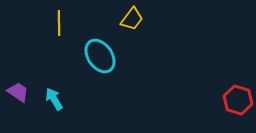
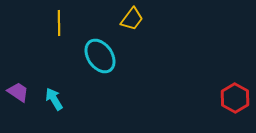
red hexagon: moved 3 px left, 2 px up; rotated 12 degrees clockwise
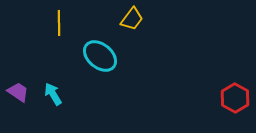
cyan ellipse: rotated 16 degrees counterclockwise
cyan arrow: moved 1 px left, 5 px up
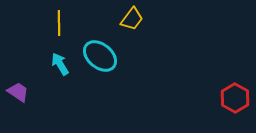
cyan arrow: moved 7 px right, 30 px up
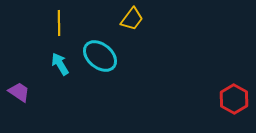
purple trapezoid: moved 1 px right
red hexagon: moved 1 px left, 1 px down
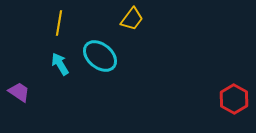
yellow line: rotated 10 degrees clockwise
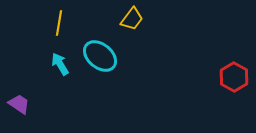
purple trapezoid: moved 12 px down
red hexagon: moved 22 px up
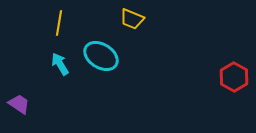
yellow trapezoid: rotated 75 degrees clockwise
cyan ellipse: moved 1 px right; rotated 8 degrees counterclockwise
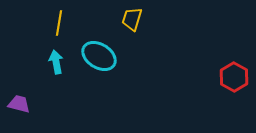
yellow trapezoid: rotated 85 degrees clockwise
cyan ellipse: moved 2 px left
cyan arrow: moved 4 px left, 2 px up; rotated 20 degrees clockwise
purple trapezoid: rotated 20 degrees counterclockwise
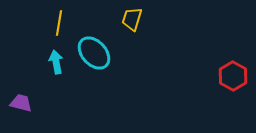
cyan ellipse: moved 5 px left, 3 px up; rotated 16 degrees clockwise
red hexagon: moved 1 px left, 1 px up
purple trapezoid: moved 2 px right, 1 px up
